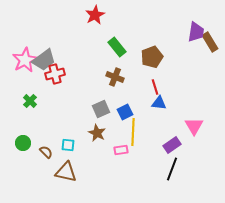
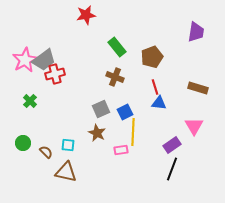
red star: moved 9 px left; rotated 18 degrees clockwise
brown rectangle: moved 12 px left, 46 px down; rotated 42 degrees counterclockwise
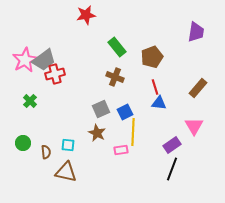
brown rectangle: rotated 66 degrees counterclockwise
brown semicircle: rotated 40 degrees clockwise
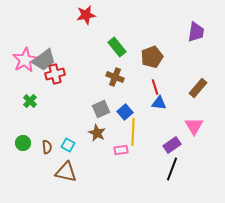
blue square: rotated 14 degrees counterclockwise
cyan square: rotated 24 degrees clockwise
brown semicircle: moved 1 px right, 5 px up
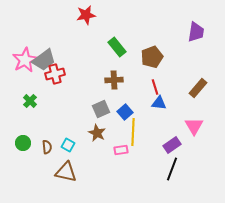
brown cross: moved 1 px left, 3 px down; rotated 24 degrees counterclockwise
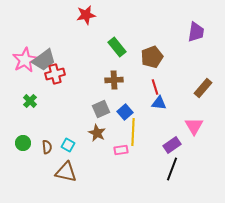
brown rectangle: moved 5 px right
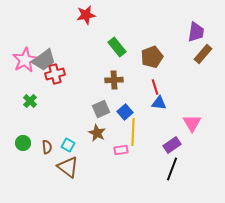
brown rectangle: moved 34 px up
pink triangle: moved 2 px left, 3 px up
brown triangle: moved 2 px right, 5 px up; rotated 25 degrees clockwise
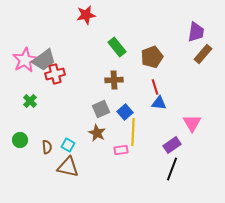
green circle: moved 3 px left, 3 px up
brown triangle: rotated 25 degrees counterclockwise
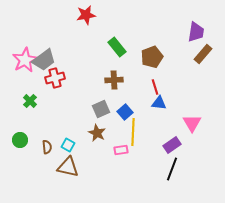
red cross: moved 4 px down
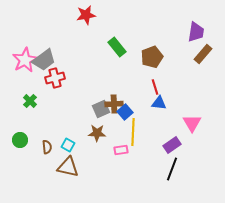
brown cross: moved 24 px down
brown star: rotated 24 degrees counterclockwise
